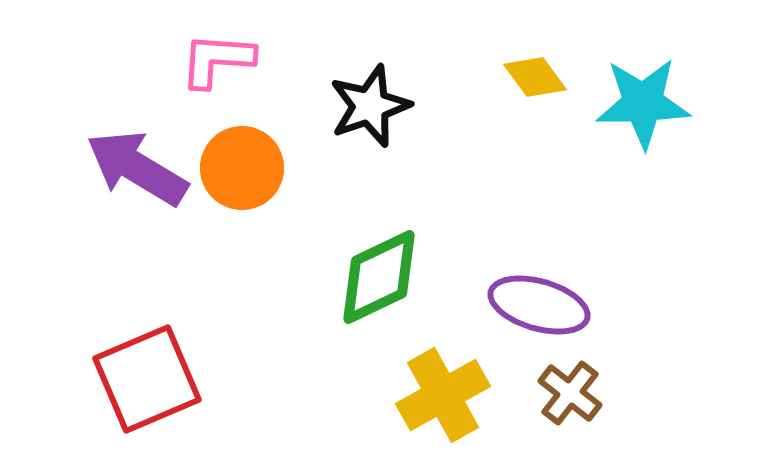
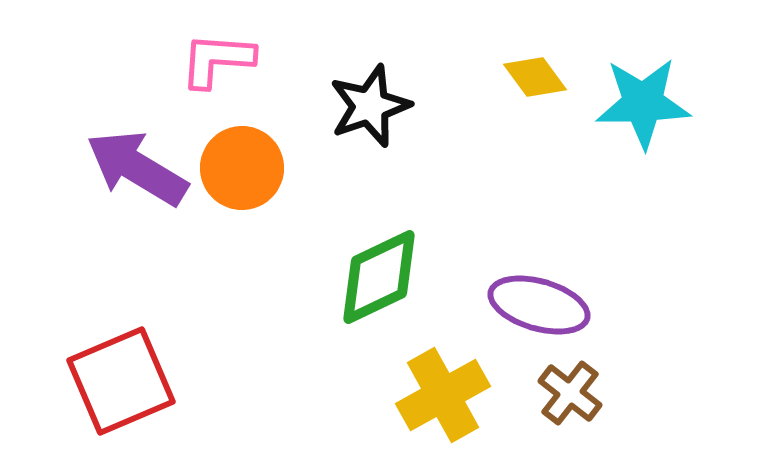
red square: moved 26 px left, 2 px down
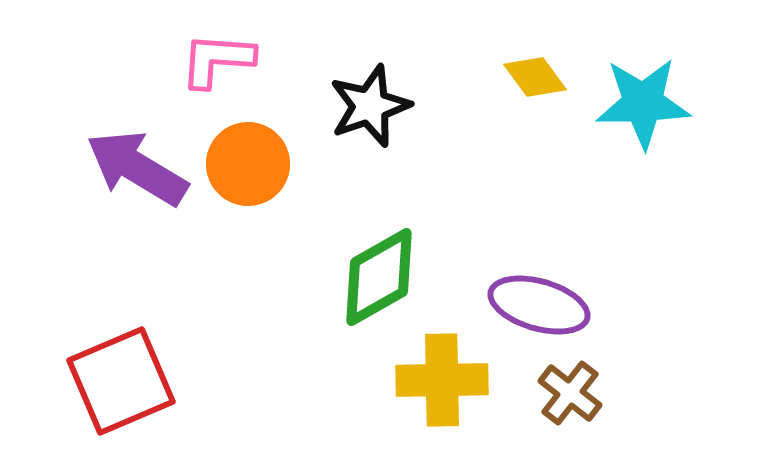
orange circle: moved 6 px right, 4 px up
green diamond: rotated 4 degrees counterclockwise
yellow cross: moved 1 px left, 15 px up; rotated 28 degrees clockwise
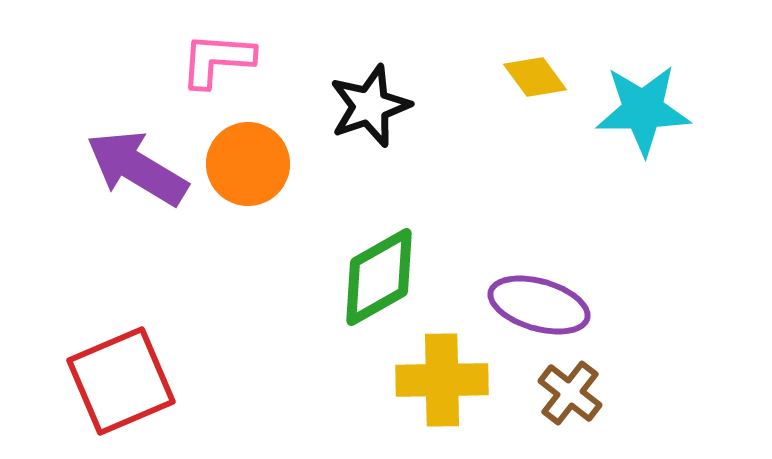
cyan star: moved 7 px down
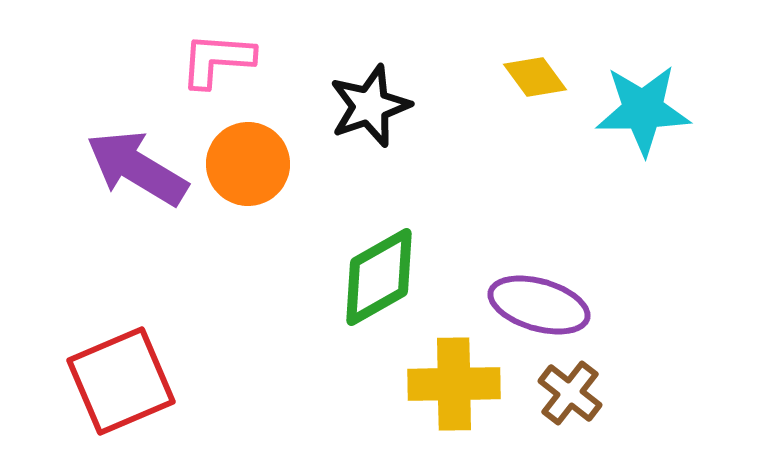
yellow cross: moved 12 px right, 4 px down
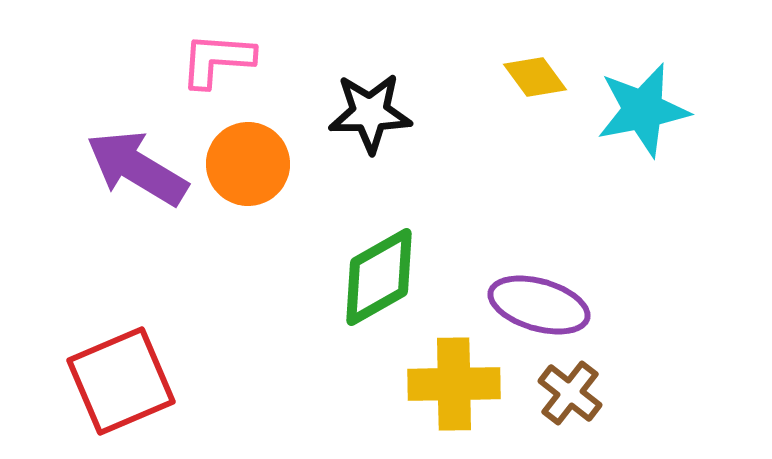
black star: moved 7 px down; rotated 18 degrees clockwise
cyan star: rotated 10 degrees counterclockwise
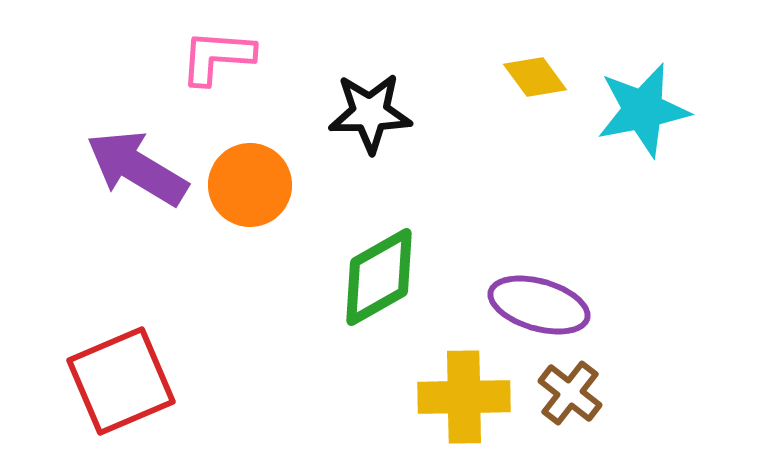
pink L-shape: moved 3 px up
orange circle: moved 2 px right, 21 px down
yellow cross: moved 10 px right, 13 px down
